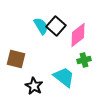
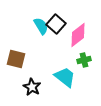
black square: moved 2 px up
cyan trapezoid: moved 1 px right
black star: moved 2 px left, 1 px down
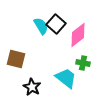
green cross: moved 1 px left, 3 px down; rotated 24 degrees clockwise
cyan trapezoid: moved 1 px right, 1 px down
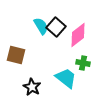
black square: moved 3 px down
brown square: moved 4 px up
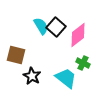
green cross: rotated 16 degrees clockwise
black star: moved 11 px up
